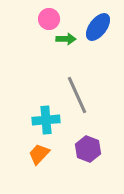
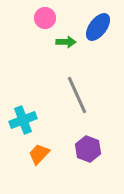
pink circle: moved 4 px left, 1 px up
green arrow: moved 3 px down
cyan cross: moved 23 px left; rotated 16 degrees counterclockwise
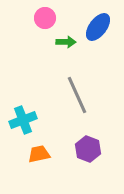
orange trapezoid: rotated 35 degrees clockwise
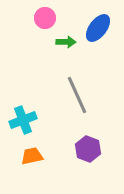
blue ellipse: moved 1 px down
orange trapezoid: moved 7 px left, 2 px down
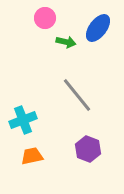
green arrow: rotated 12 degrees clockwise
gray line: rotated 15 degrees counterclockwise
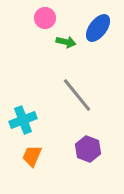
orange trapezoid: rotated 55 degrees counterclockwise
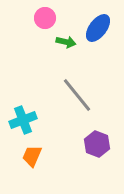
purple hexagon: moved 9 px right, 5 px up
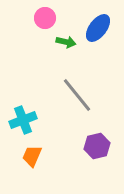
purple hexagon: moved 2 px down; rotated 25 degrees clockwise
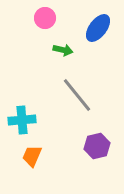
green arrow: moved 3 px left, 8 px down
cyan cross: moved 1 px left; rotated 16 degrees clockwise
